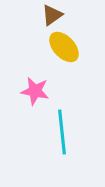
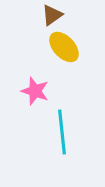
pink star: rotated 8 degrees clockwise
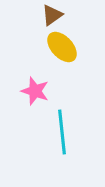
yellow ellipse: moved 2 px left
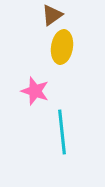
yellow ellipse: rotated 52 degrees clockwise
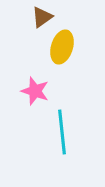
brown triangle: moved 10 px left, 2 px down
yellow ellipse: rotated 8 degrees clockwise
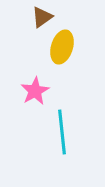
pink star: rotated 24 degrees clockwise
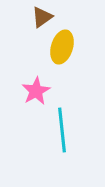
pink star: moved 1 px right
cyan line: moved 2 px up
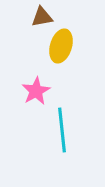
brown triangle: rotated 25 degrees clockwise
yellow ellipse: moved 1 px left, 1 px up
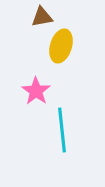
pink star: rotated 8 degrees counterclockwise
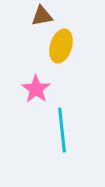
brown triangle: moved 1 px up
pink star: moved 2 px up
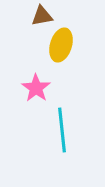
yellow ellipse: moved 1 px up
pink star: moved 1 px up
